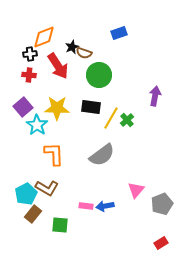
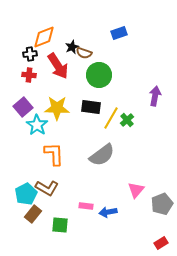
blue arrow: moved 3 px right, 6 px down
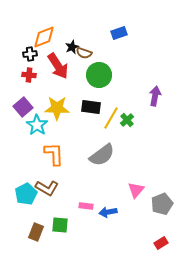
brown rectangle: moved 3 px right, 18 px down; rotated 18 degrees counterclockwise
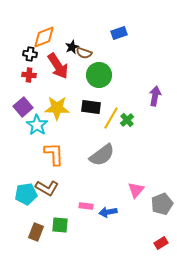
black cross: rotated 16 degrees clockwise
cyan pentagon: rotated 20 degrees clockwise
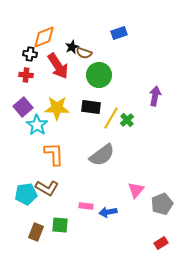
red cross: moved 3 px left
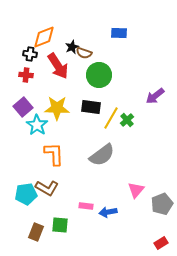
blue rectangle: rotated 21 degrees clockwise
purple arrow: rotated 138 degrees counterclockwise
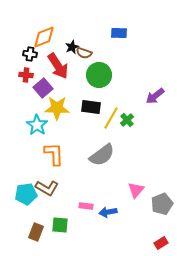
purple square: moved 20 px right, 19 px up
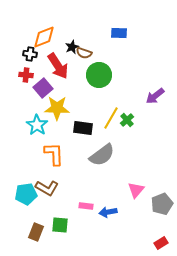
black rectangle: moved 8 px left, 21 px down
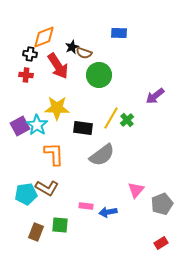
purple square: moved 23 px left, 38 px down; rotated 12 degrees clockwise
